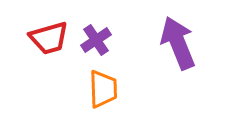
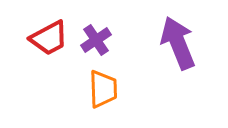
red trapezoid: rotated 12 degrees counterclockwise
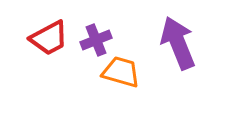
purple cross: rotated 12 degrees clockwise
orange trapezoid: moved 18 px right, 17 px up; rotated 72 degrees counterclockwise
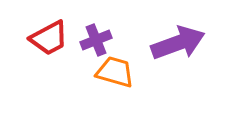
purple arrow: rotated 92 degrees clockwise
orange trapezoid: moved 6 px left
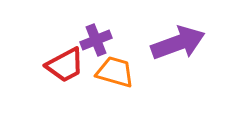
red trapezoid: moved 16 px right, 27 px down
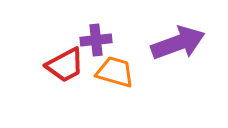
purple cross: rotated 16 degrees clockwise
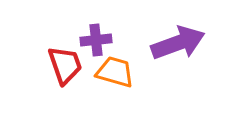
red trapezoid: rotated 81 degrees counterclockwise
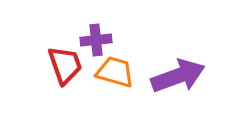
purple arrow: moved 33 px down
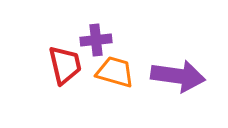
red trapezoid: rotated 6 degrees clockwise
purple arrow: rotated 28 degrees clockwise
